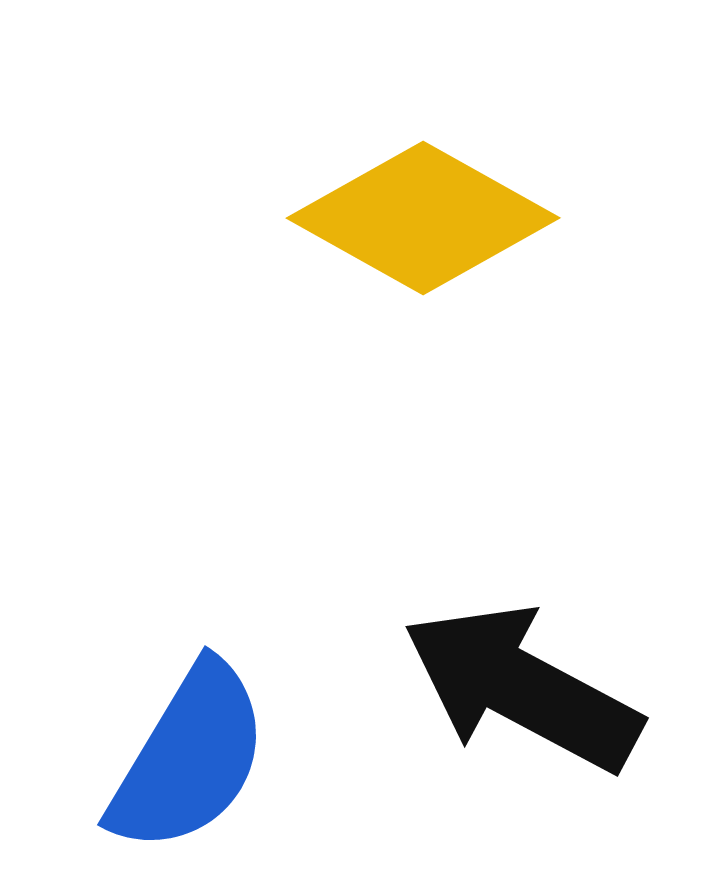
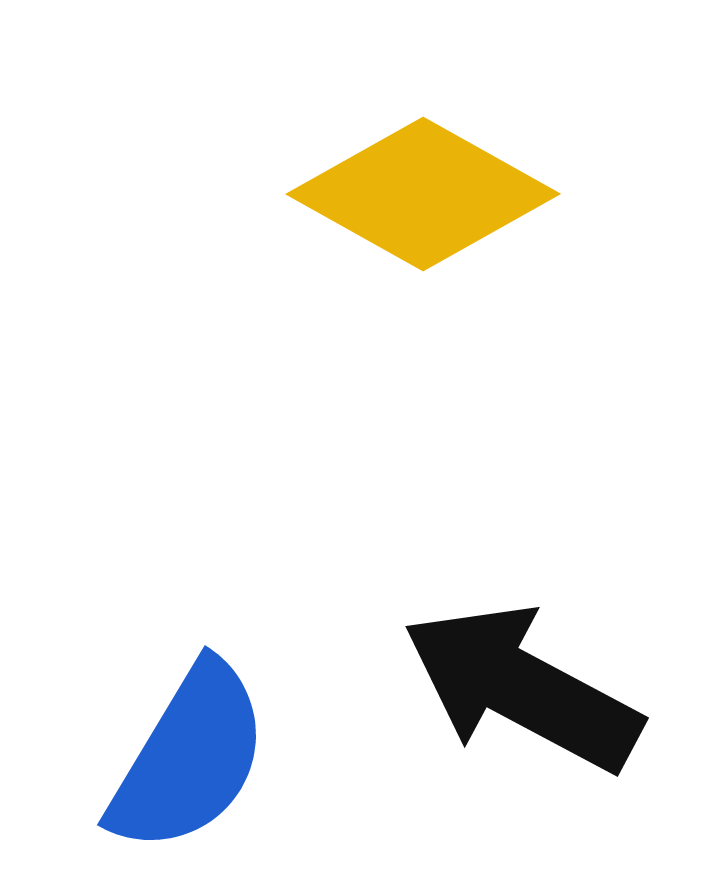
yellow diamond: moved 24 px up
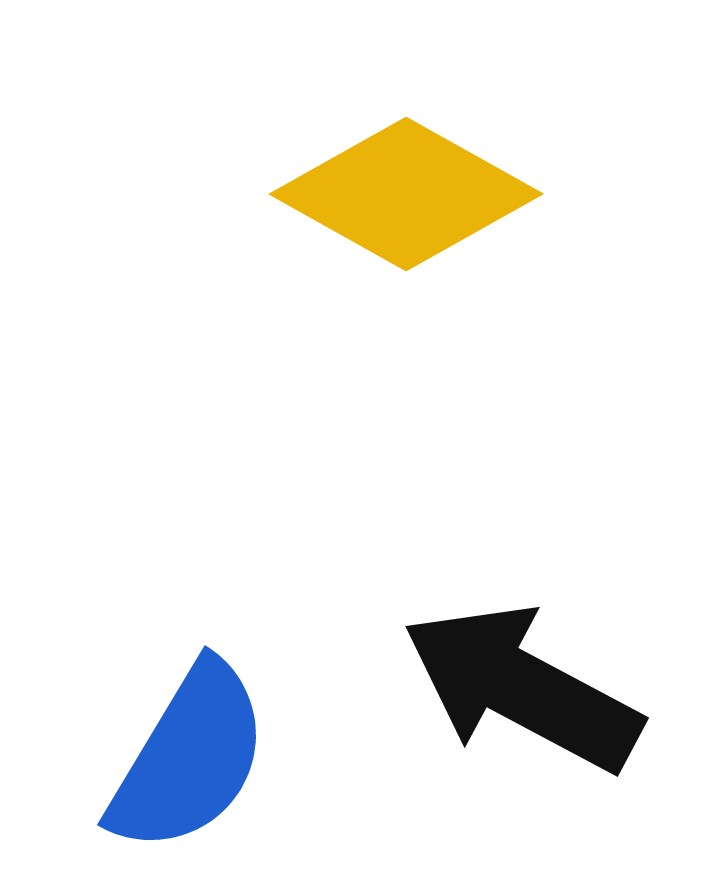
yellow diamond: moved 17 px left
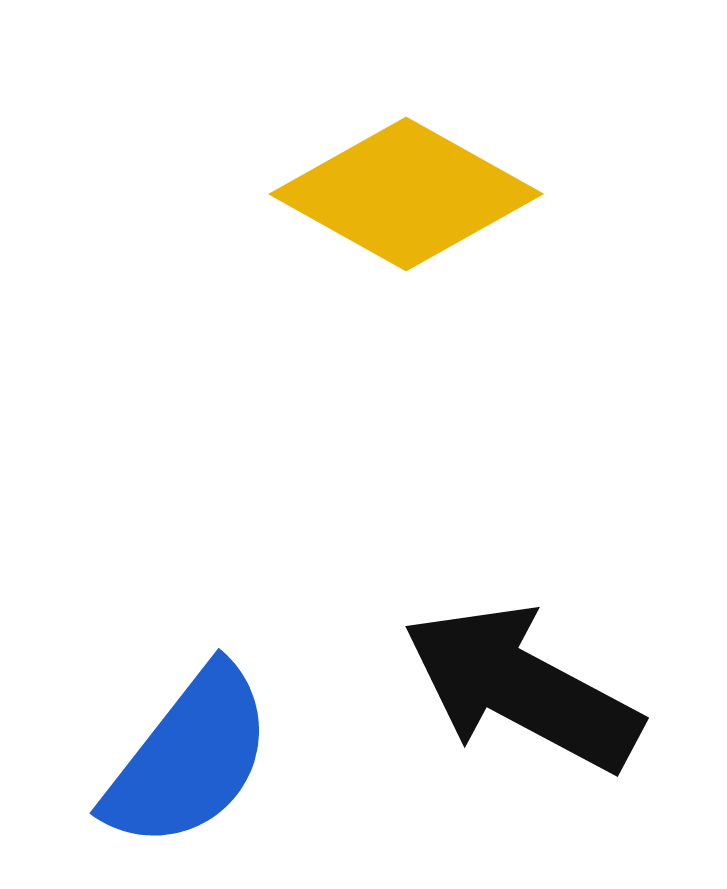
blue semicircle: rotated 7 degrees clockwise
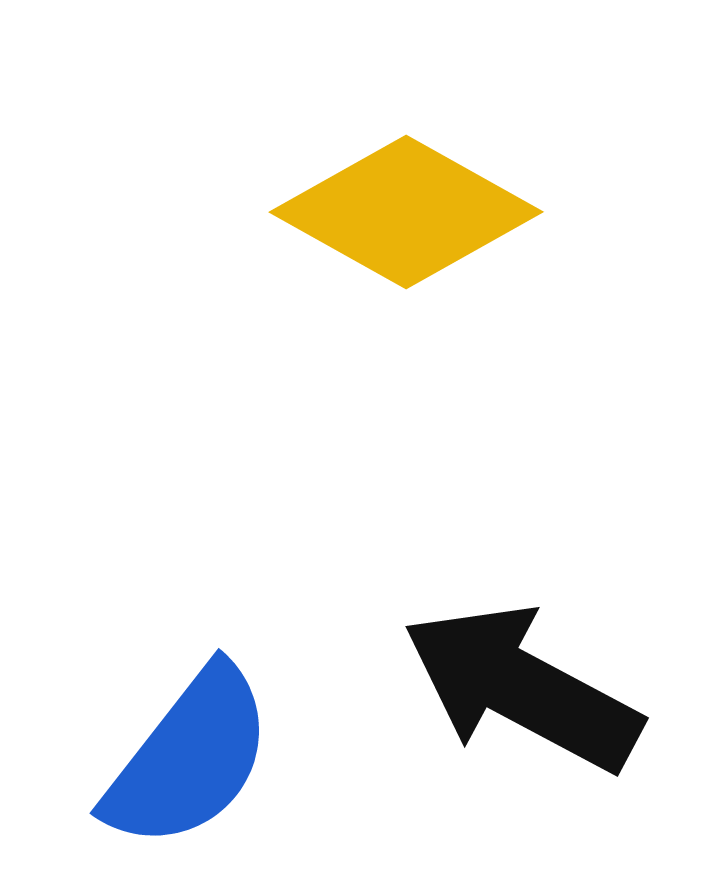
yellow diamond: moved 18 px down
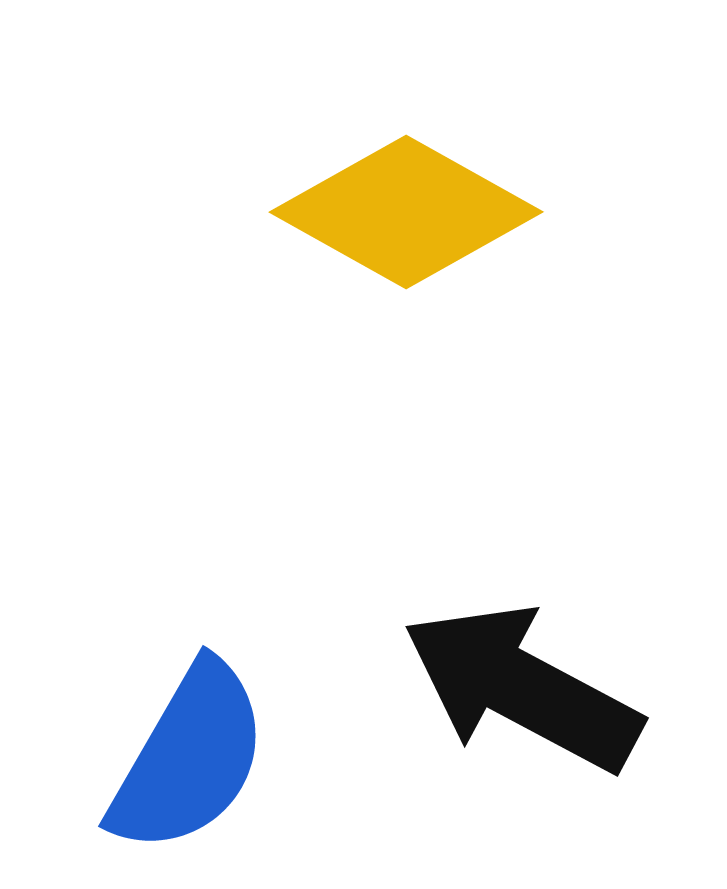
blue semicircle: rotated 8 degrees counterclockwise
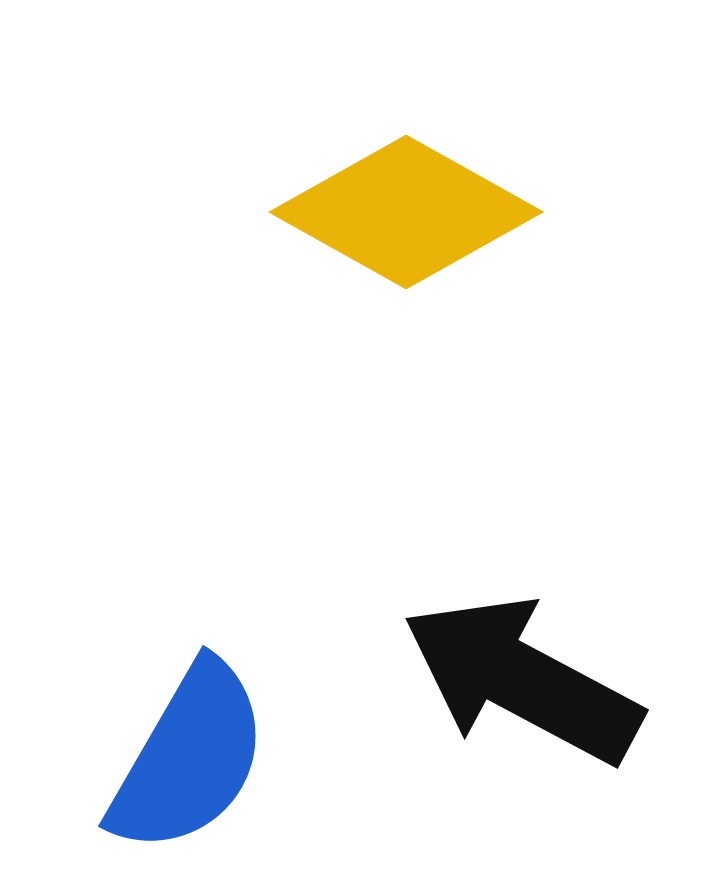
black arrow: moved 8 px up
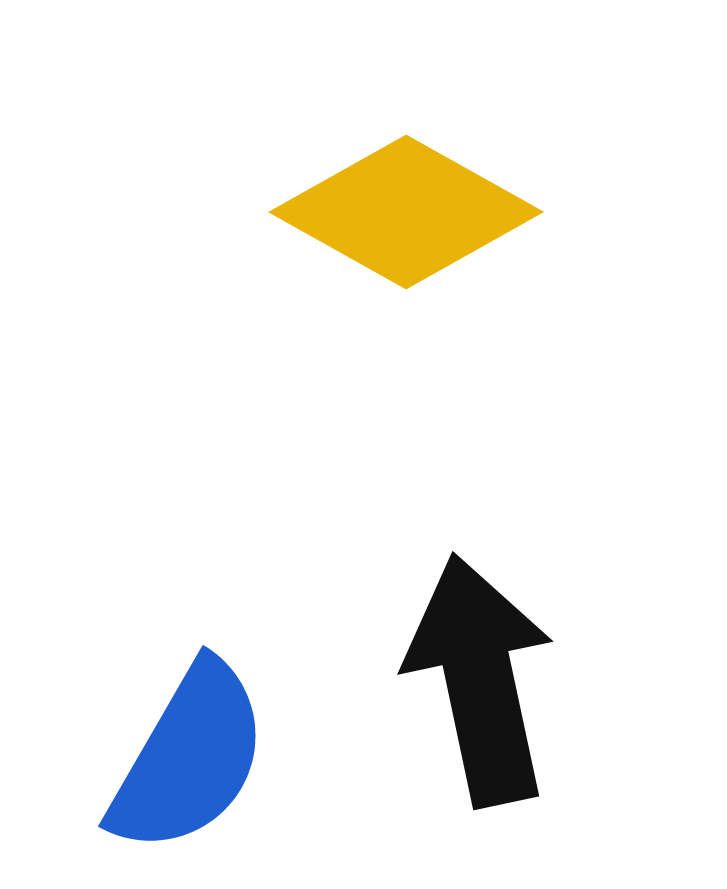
black arrow: moved 42 px left; rotated 50 degrees clockwise
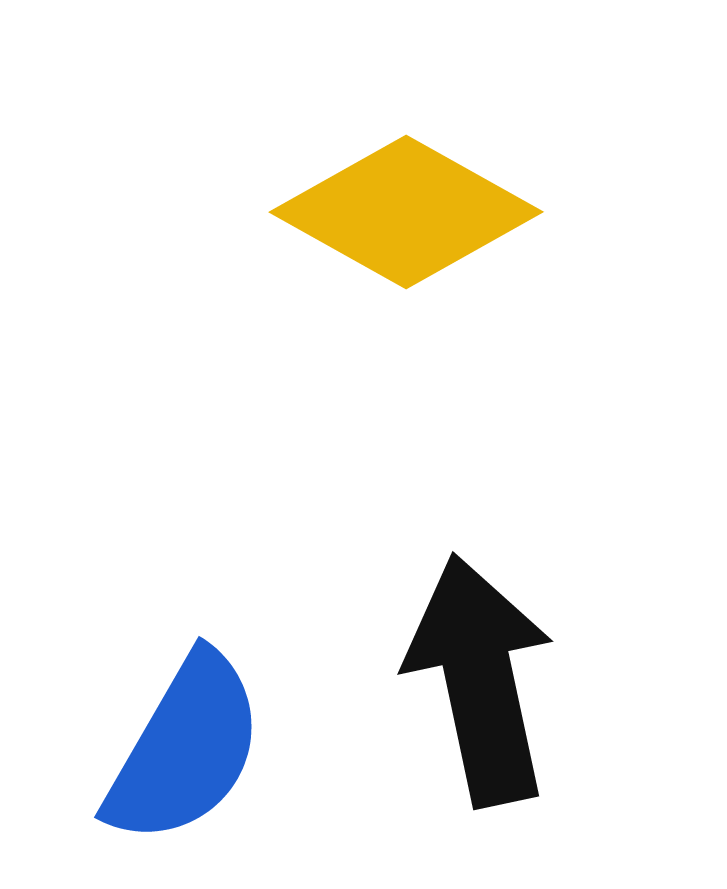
blue semicircle: moved 4 px left, 9 px up
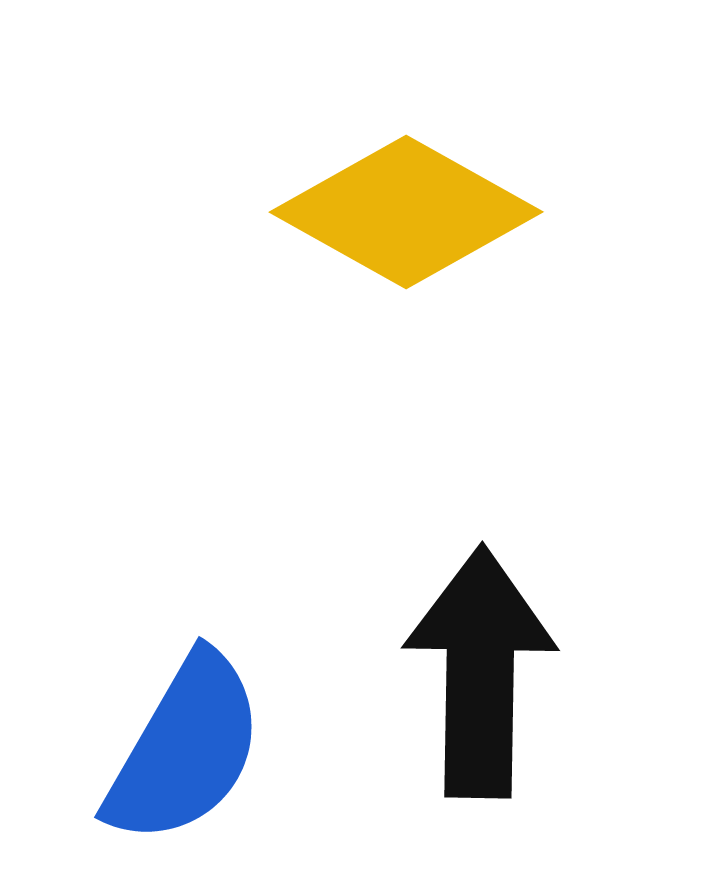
black arrow: moved 8 px up; rotated 13 degrees clockwise
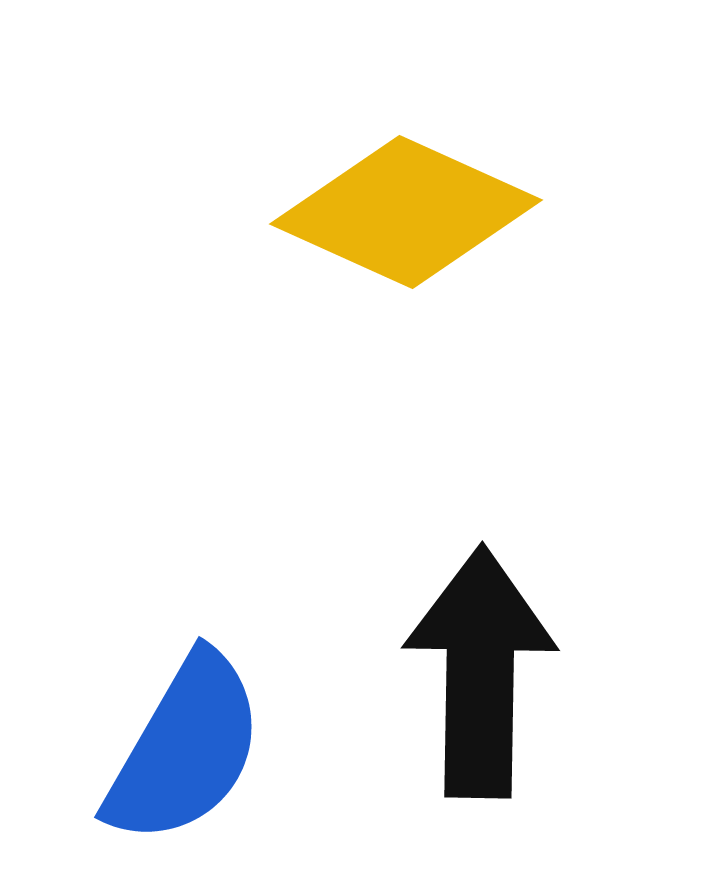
yellow diamond: rotated 5 degrees counterclockwise
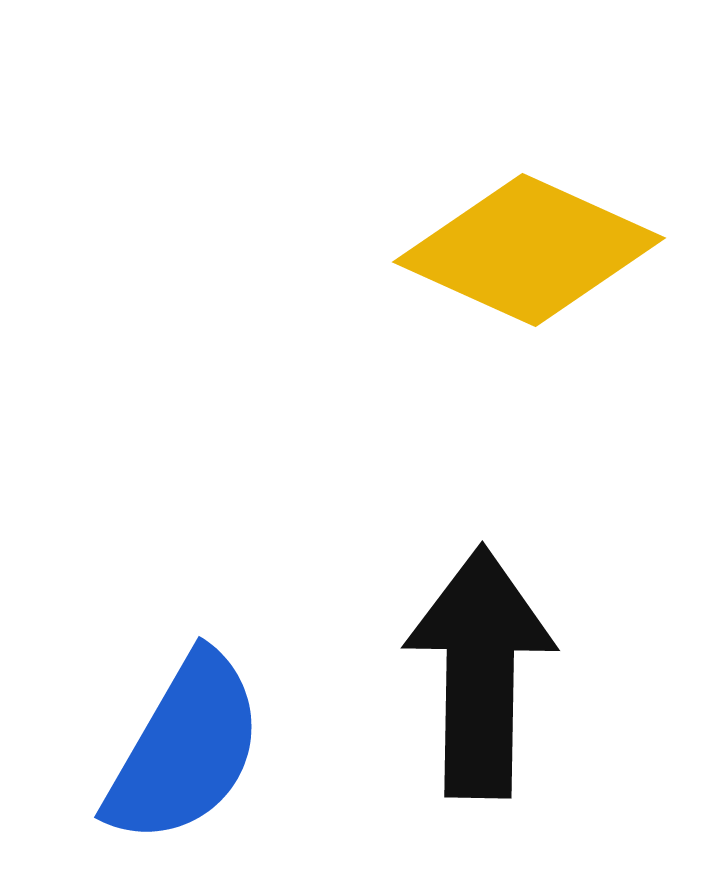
yellow diamond: moved 123 px right, 38 px down
